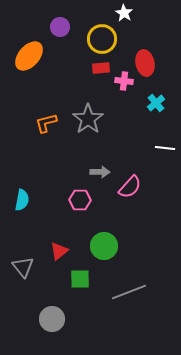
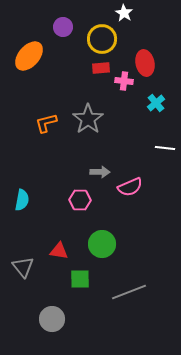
purple circle: moved 3 px right
pink semicircle: rotated 25 degrees clockwise
green circle: moved 2 px left, 2 px up
red triangle: rotated 48 degrees clockwise
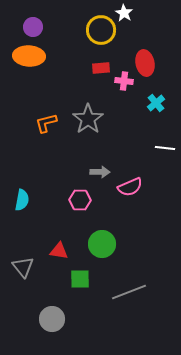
purple circle: moved 30 px left
yellow circle: moved 1 px left, 9 px up
orange ellipse: rotated 52 degrees clockwise
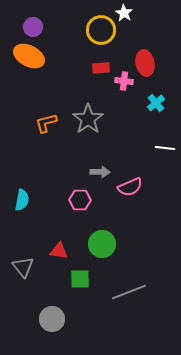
orange ellipse: rotated 24 degrees clockwise
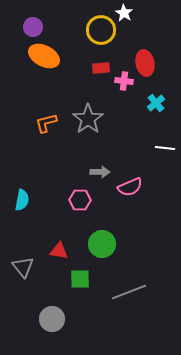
orange ellipse: moved 15 px right
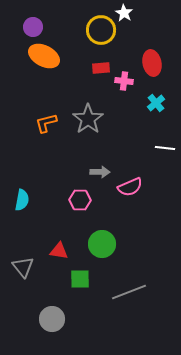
red ellipse: moved 7 px right
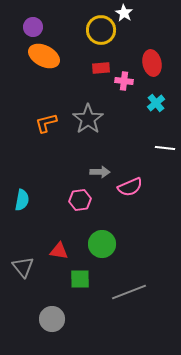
pink hexagon: rotated 10 degrees counterclockwise
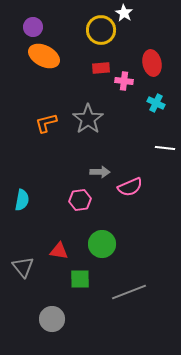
cyan cross: rotated 24 degrees counterclockwise
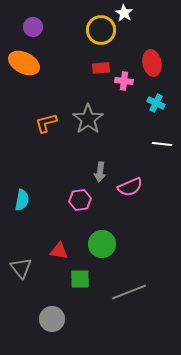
orange ellipse: moved 20 px left, 7 px down
white line: moved 3 px left, 4 px up
gray arrow: rotated 96 degrees clockwise
gray triangle: moved 2 px left, 1 px down
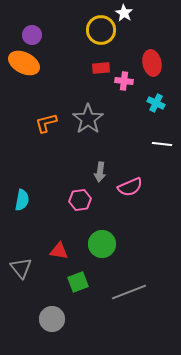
purple circle: moved 1 px left, 8 px down
green square: moved 2 px left, 3 px down; rotated 20 degrees counterclockwise
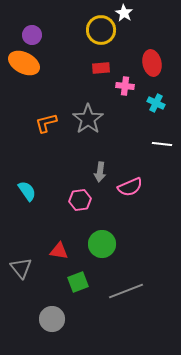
pink cross: moved 1 px right, 5 px down
cyan semicircle: moved 5 px right, 9 px up; rotated 45 degrees counterclockwise
gray line: moved 3 px left, 1 px up
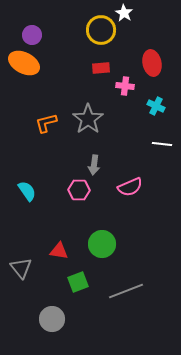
cyan cross: moved 3 px down
gray arrow: moved 6 px left, 7 px up
pink hexagon: moved 1 px left, 10 px up; rotated 10 degrees clockwise
